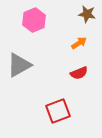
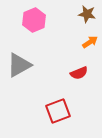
orange arrow: moved 11 px right, 1 px up
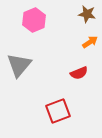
gray triangle: rotated 20 degrees counterclockwise
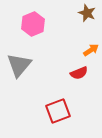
brown star: moved 1 px up; rotated 12 degrees clockwise
pink hexagon: moved 1 px left, 4 px down
orange arrow: moved 1 px right, 8 px down
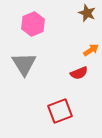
gray triangle: moved 5 px right, 1 px up; rotated 12 degrees counterclockwise
red square: moved 2 px right
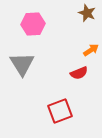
pink hexagon: rotated 20 degrees clockwise
gray triangle: moved 2 px left
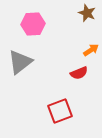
gray triangle: moved 2 px left, 2 px up; rotated 24 degrees clockwise
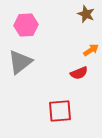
brown star: moved 1 px left, 1 px down
pink hexagon: moved 7 px left, 1 px down
red square: rotated 15 degrees clockwise
